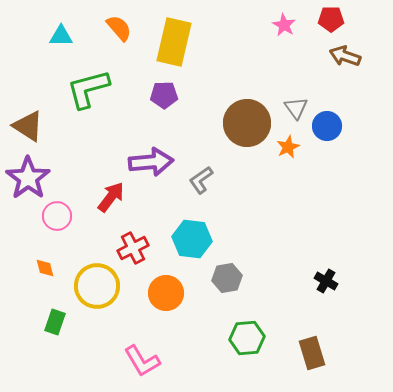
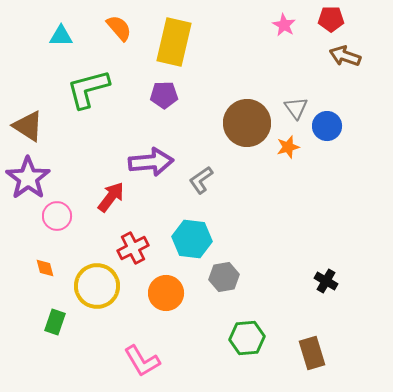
orange star: rotated 10 degrees clockwise
gray hexagon: moved 3 px left, 1 px up
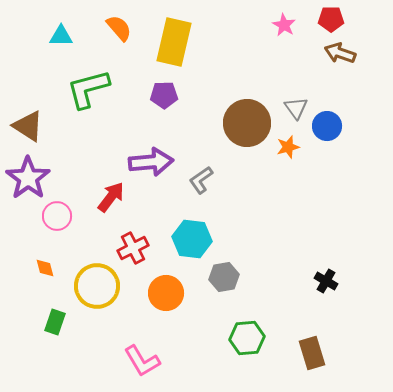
brown arrow: moved 5 px left, 3 px up
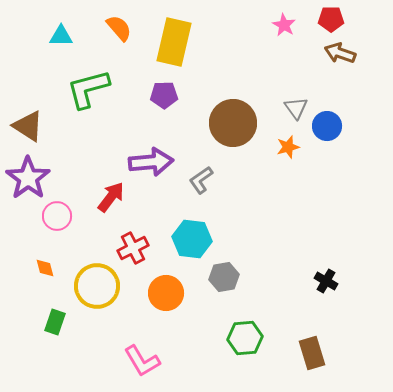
brown circle: moved 14 px left
green hexagon: moved 2 px left
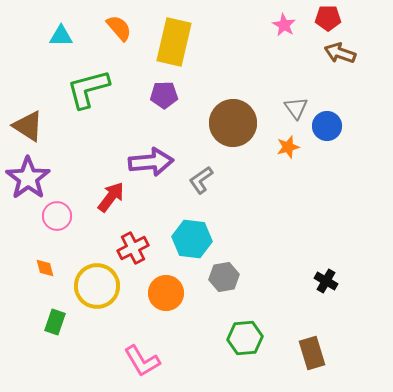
red pentagon: moved 3 px left, 1 px up
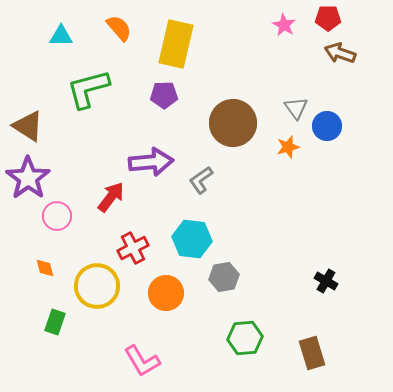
yellow rectangle: moved 2 px right, 2 px down
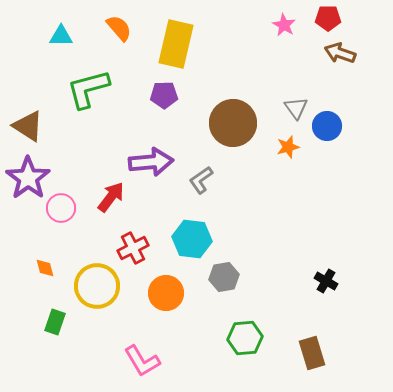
pink circle: moved 4 px right, 8 px up
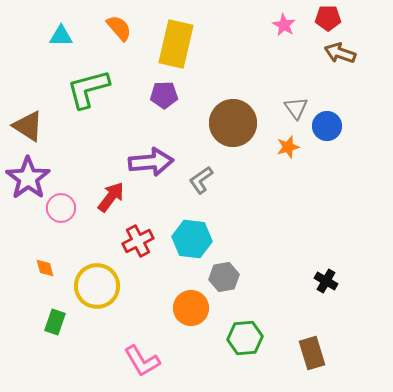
red cross: moved 5 px right, 7 px up
orange circle: moved 25 px right, 15 px down
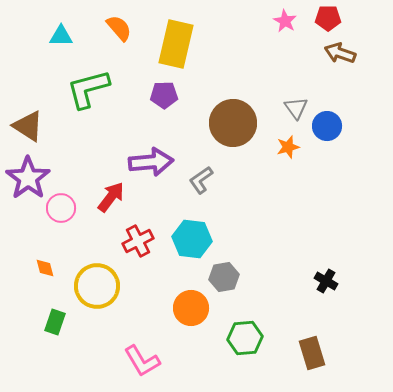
pink star: moved 1 px right, 4 px up
